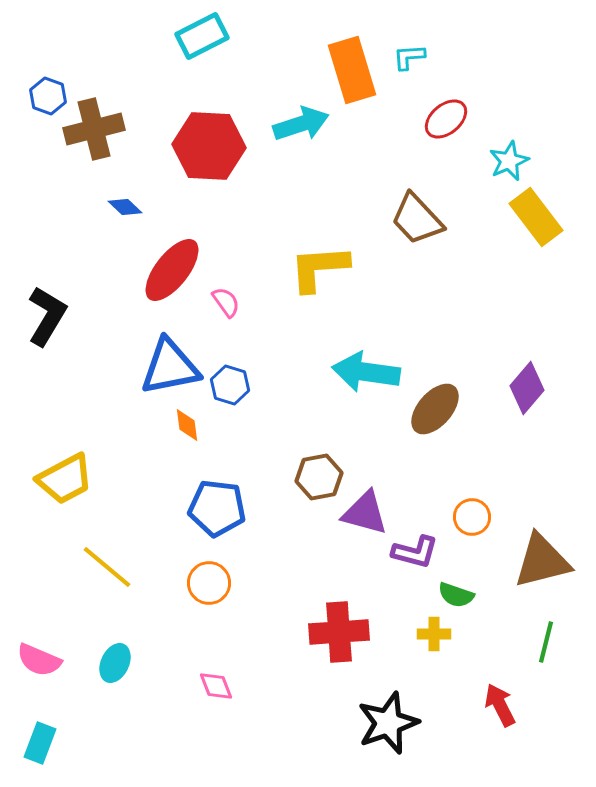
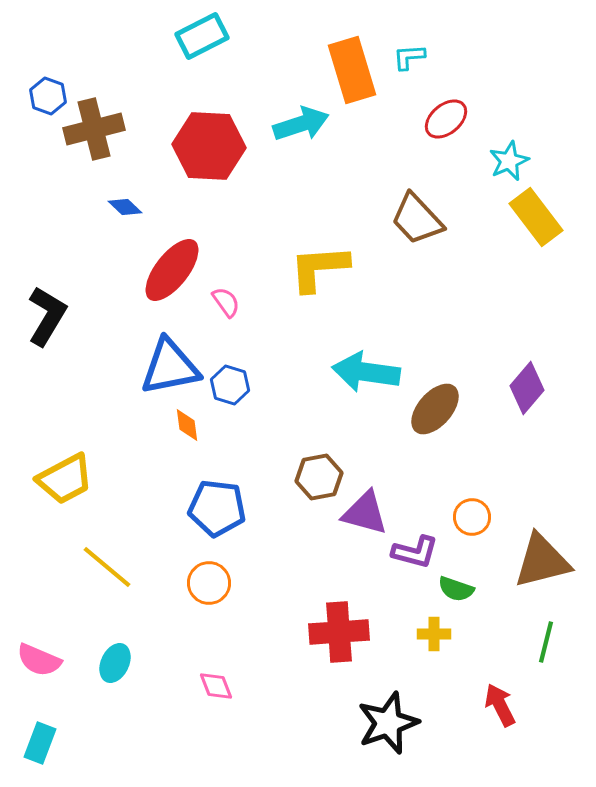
green semicircle at (456, 595): moved 6 px up
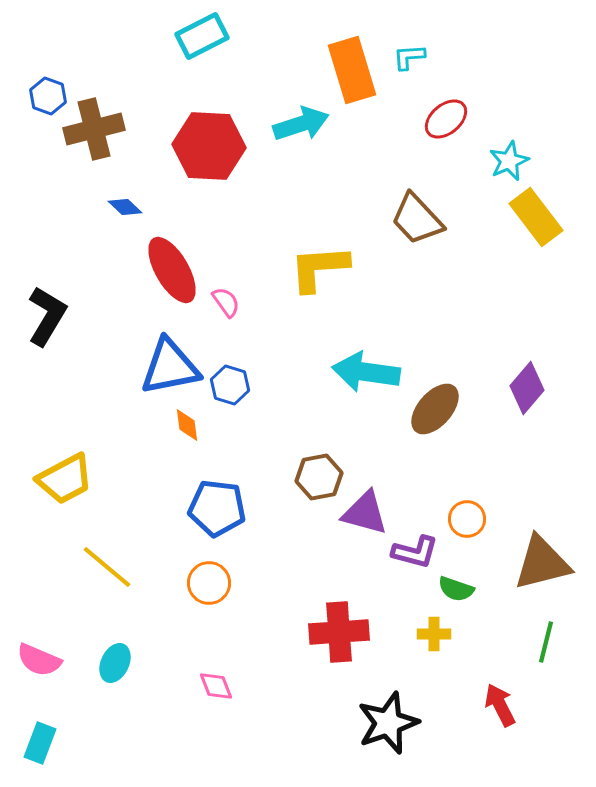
red ellipse at (172, 270): rotated 68 degrees counterclockwise
orange circle at (472, 517): moved 5 px left, 2 px down
brown triangle at (542, 561): moved 2 px down
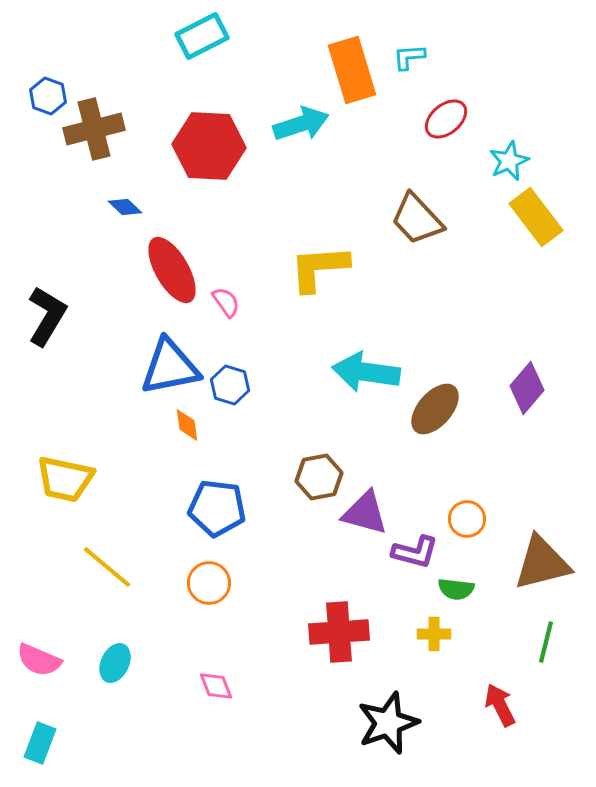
yellow trapezoid at (65, 479): rotated 40 degrees clockwise
green semicircle at (456, 589): rotated 12 degrees counterclockwise
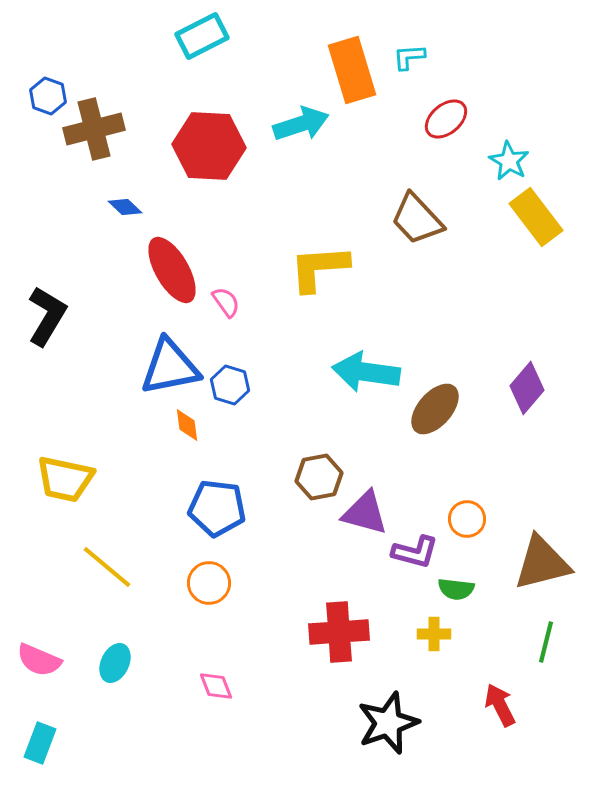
cyan star at (509, 161): rotated 18 degrees counterclockwise
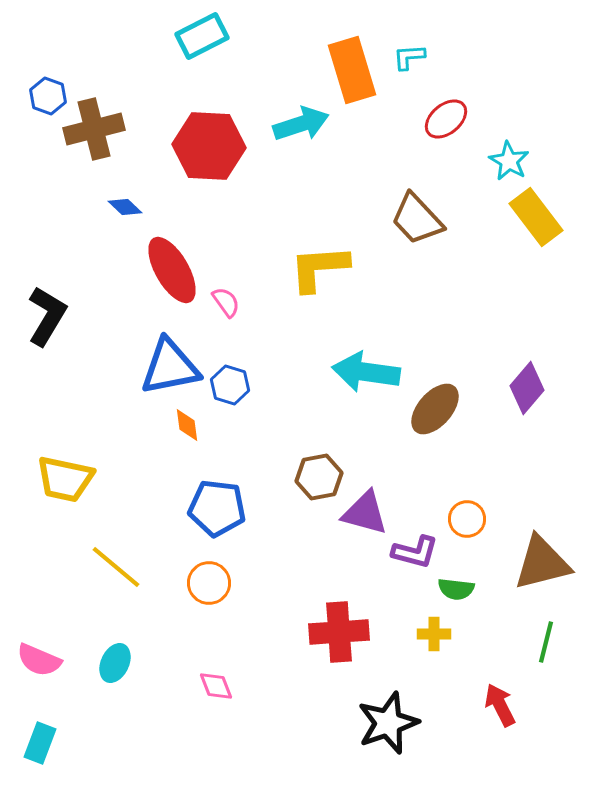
yellow line at (107, 567): moved 9 px right
